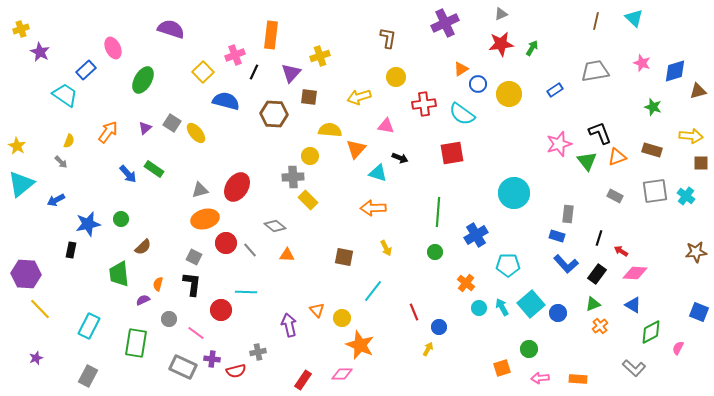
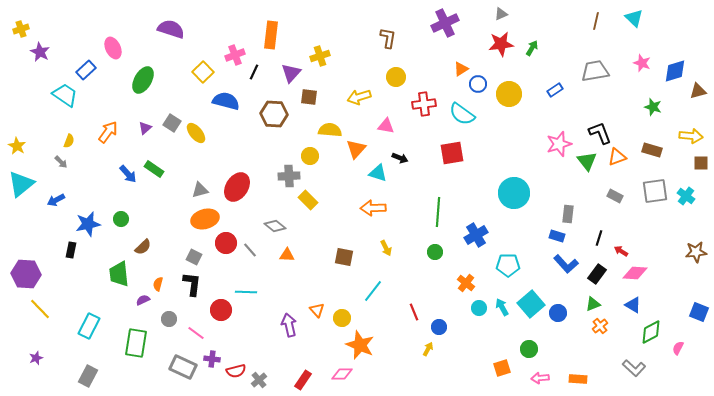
gray cross at (293, 177): moved 4 px left, 1 px up
gray cross at (258, 352): moved 1 px right, 28 px down; rotated 28 degrees counterclockwise
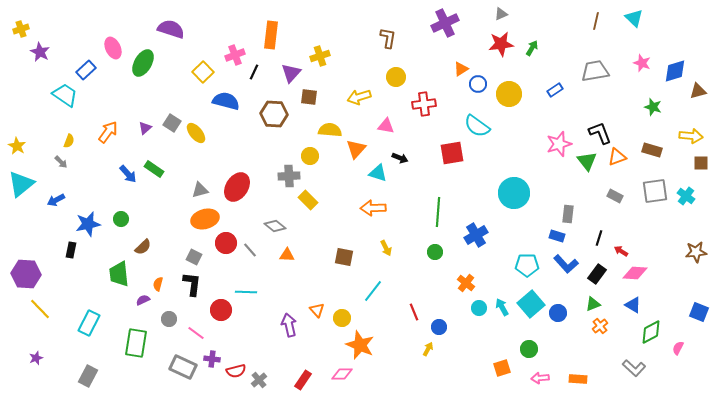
green ellipse at (143, 80): moved 17 px up
cyan semicircle at (462, 114): moved 15 px right, 12 px down
cyan pentagon at (508, 265): moved 19 px right
cyan rectangle at (89, 326): moved 3 px up
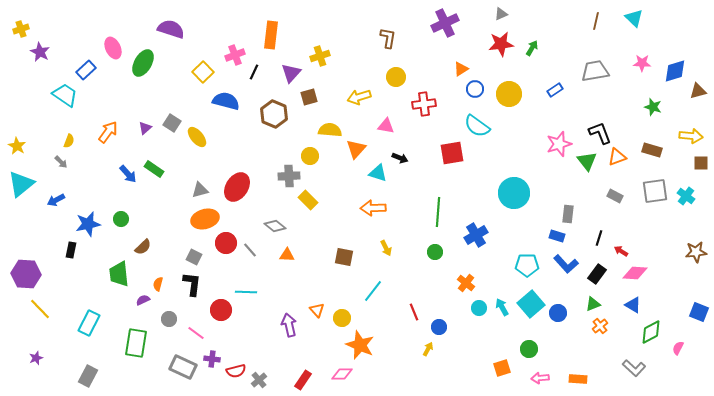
pink star at (642, 63): rotated 18 degrees counterclockwise
blue circle at (478, 84): moved 3 px left, 5 px down
brown square at (309, 97): rotated 24 degrees counterclockwise
brown hexagon at (274, 114): rotated 20 degrees clockwise
yellow ellipse at (196, 133): moved 1 px right, 4 px down
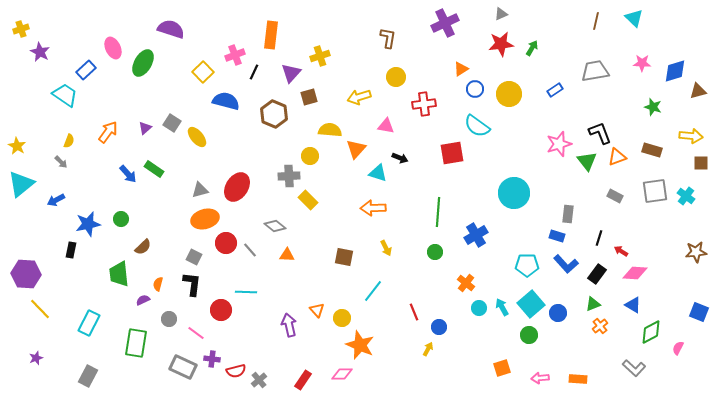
green circle at (529, 349): moved 14 px up
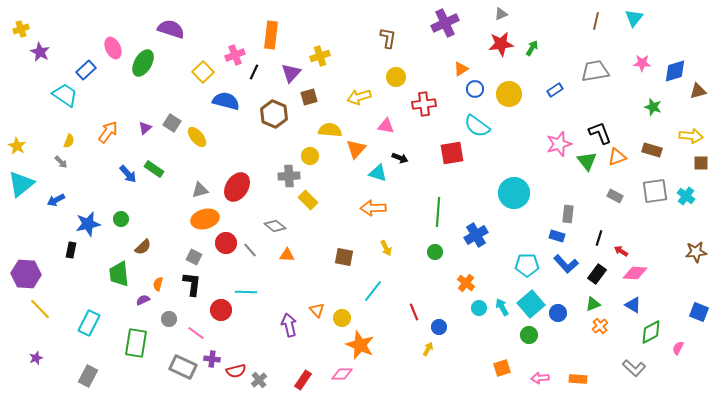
cyan triangle at (634, 18): rotated 24 degrees clockwise
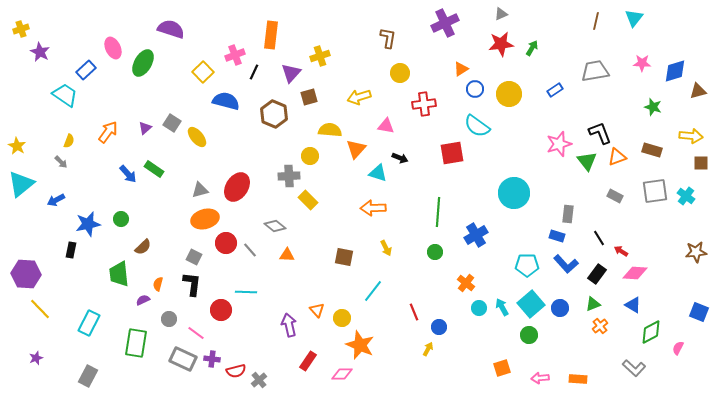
yellow circle at (396, 77): moved 4 px right, 4 px up
black line at (599, 238): rotated 49 degrees counterclockwise
blue circle at (558, 313): moved 2 px right, 5 px up
gray rectangle at (183, 367): moved 8 px up
red rectangle at (303, 380): moved 5 px right, 19 px up
